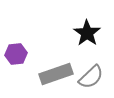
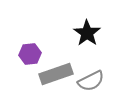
purple hexagon: moved 14 px right
gray semicircle: moved 4 px down; rotated 16 degrees clockwise
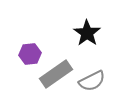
gray rectangle: rotated 16 degrees counterclockwise
gray semicircle: moved 1 px right
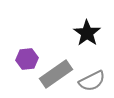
purple hexagon: moved 3 px left, 5 px down
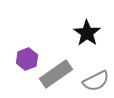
purple hexagon: rotated 15 degrees counterclockwise
gray semicircle: moved 4 px right
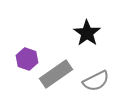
purple hexagon: rotated 20 degrees counterclockwise
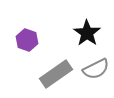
purple hexagon: moved 19 px up
gray semicircle: moved 12 px up
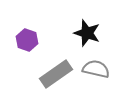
black star: rotated 16 degrees counterclockwise
gray semicircle: rotated 140 degrees counterclockwise
